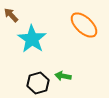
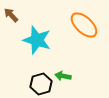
cyan star: moved 5 px right, 1 px down; rotated 16 degrees counterclockwise
black hexagon: moved 3 px right, 1 px down
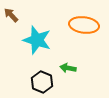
orange ellipse: rotated 36 degrees counterclockwise
green arrow: moved 5 px right, 8 px up
black hexagon: moved 1 px right, 2 px up; rotated 20 degrees counterclockwise
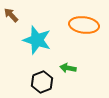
black hexagon: rotated 15 degrees clockwise
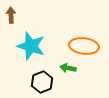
brown arrow: rotated 42 degrees clockwise
orange ellipse: moved 21 px down
cyan star: moved 6 px left, 6 px down
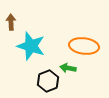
brown arrow: moved 7 px down
black hexagon: moved 6 px right, 1 px up
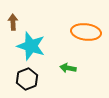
brown arrow: moved 2 px right
orange ellipse: moved 2 px right, 14 px up
black hexagon: moved 21 px left, 2 px up
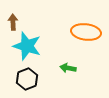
cyan star: moved 4 px left
